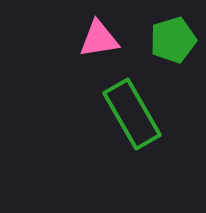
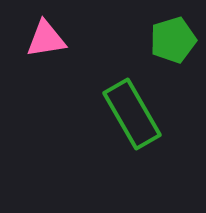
pink triangle: moved 53 px left
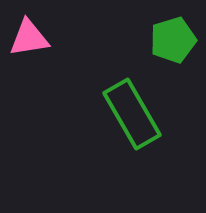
pink triangle: moved 17 px left, 1 px up
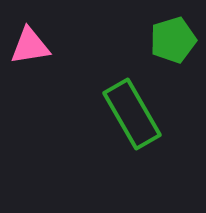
pink triangle: moved 1 px right, 8 px down
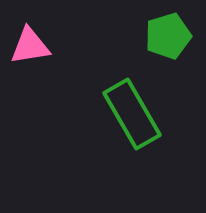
green pentagon: moved 5 px left, 4 px up
